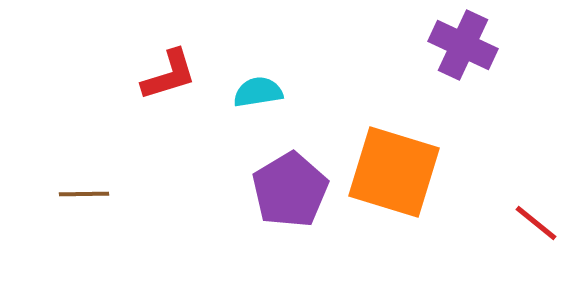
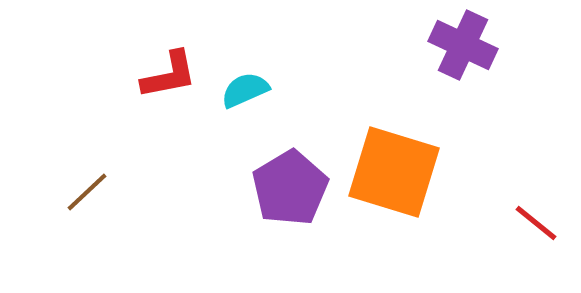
red L-shape: rotated 6 degrees clockwise
cyan semicircle: moved 13 px left, 2 px up; rotated 15 degrees counterclockwise
purple pentagon: moved 2 px up
brown line: moved 3 px right, 2 px up; rotated 42 degrees counterclockwise
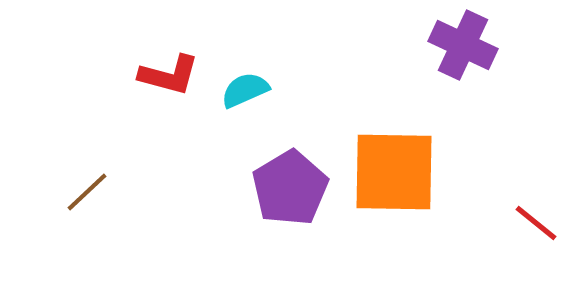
red L-shape: rotated 26 degrees clockwise
orange square: rotated 16 degrees counterclockwise
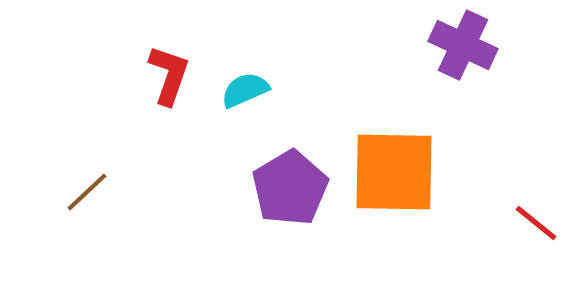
red L-shape: rotated 86 degrees counterclockwise
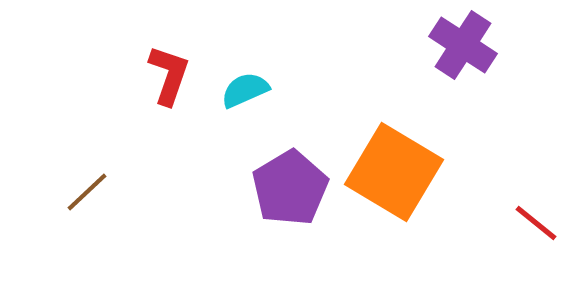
purple cross: rotated 8 degrees clockwise
orange square: rotated 30 degrees clockwise
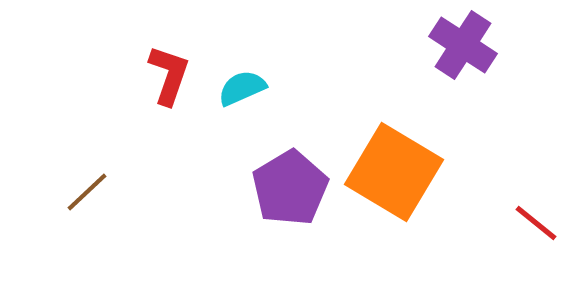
cyan semicircle: moved 3 px left, 2 px up
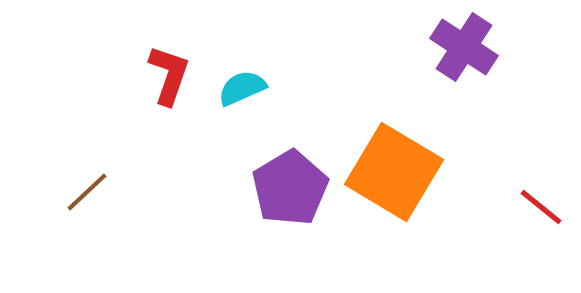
purple cross: moved 1 px right, 2 px down
red line: moved 5 px right, 16 px up
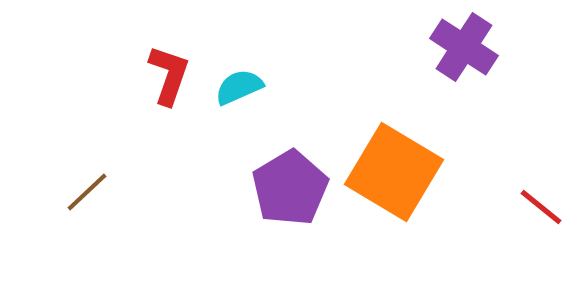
cyan semicircle: moved 3 px left, 1 px up
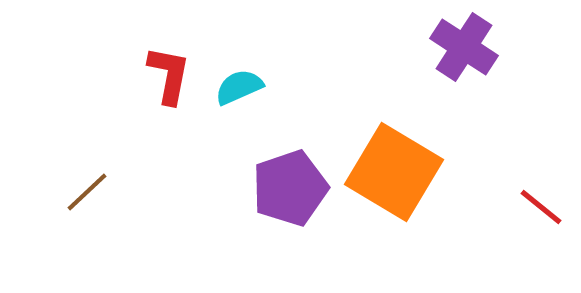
red L-shape: rotated 8 degrees counterclockwise
purple pentagon: rotated 12 degrees clockwise
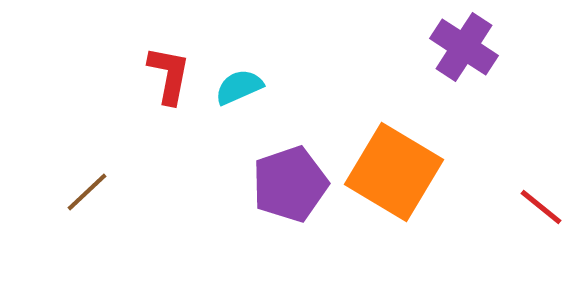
purple pentagon: moved 4 px up
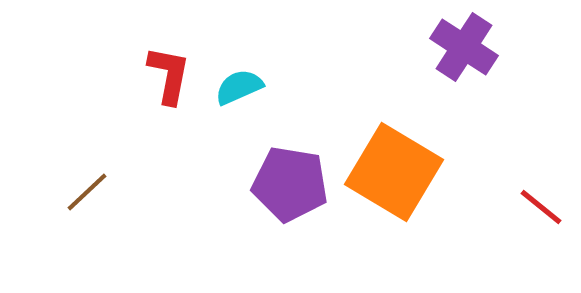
purple pentagon: rotated 28 degrees clockwise
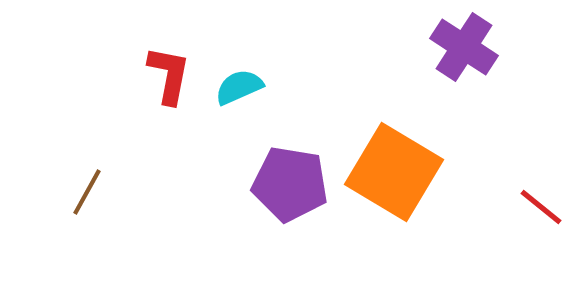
brown line: rotated 18 degrees counterclockwise
